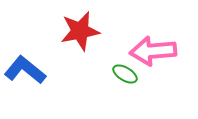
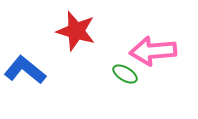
red star: moved 4 px left; rotated 27 degrees clockwise
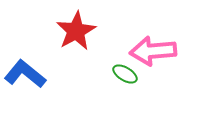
red star: rotated 27 degrees clockwise
blue L-shape: moved 4 px down
